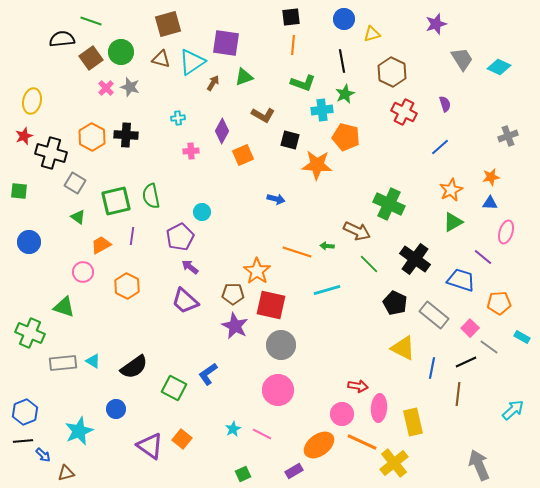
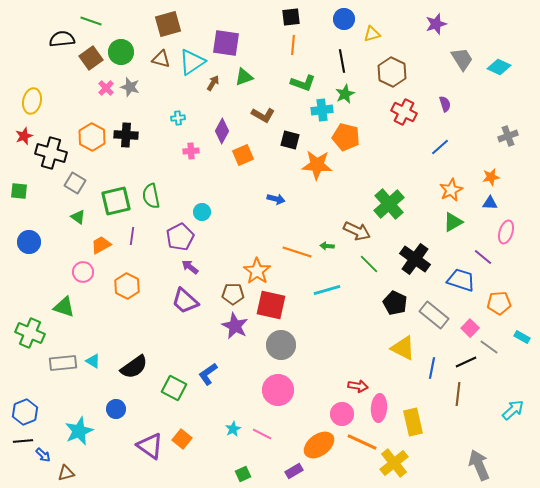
green cross at (389, 204): rotated 24 degrees clockwise
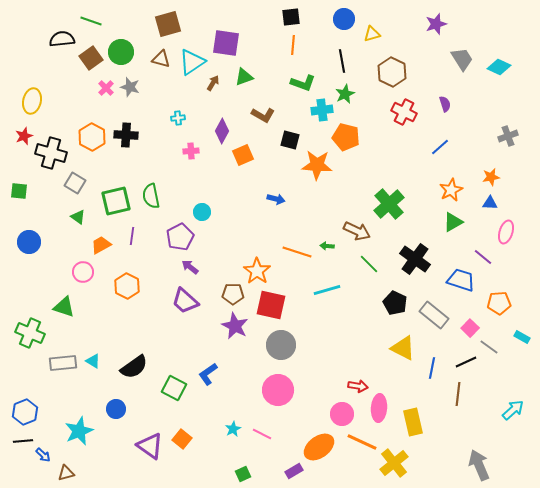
orange ellipse at (319, 445): moved 2 px down
